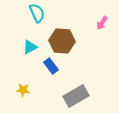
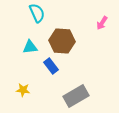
cyan triangle: rotated 21 degrees clockwise
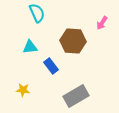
brown hexagon: moved 11 px right
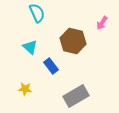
brown hexagon: rotated 10 degrees clockwise
cyan triangle: rotated 49 degrees clockwise
yellow star: moved 2 px right, 1 px up
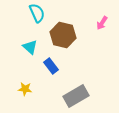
brown hexagon: moved 10 px left, 6 px up
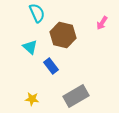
yellow star: moved 7 px right, 10 px down
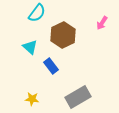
cyan semicircle: rotated 60 degrees clockwise
brown hexagon: rotated 20 degrees clockwise
gray rectangle: moved 2 px right, 1 px down
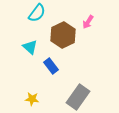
pink arrow: moved 14 px left, 1 px up
gray rectangle: rotated 25 degrees counterclockwise
